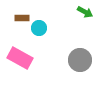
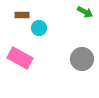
brown rectangle: moved 3 px up
gray circle: moved 2 px right, 1 px up
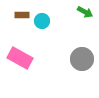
cyan circle: moved 3 px right, 7 px up
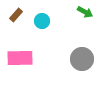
brown rectangle: moved 6 px left; rotated 48 degrees counterclockwise
pink rectangle: rotated 30 degrees counterclockwise
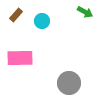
gray circle: moved 13 px left, 24 px down
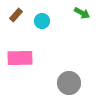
green arrow: moved 3 px left, 1 px down
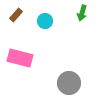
green arrow: rotated 77 degrees clockwise
cyan circle: moved 3 px right
pink rectangle: rotated 15 degrees clockwise
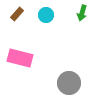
brown rectangle: moved 1 px right, 1 px up
cyan circle: moved 1 px right, 6 px up
